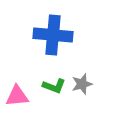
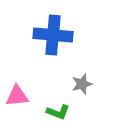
green L-shape: moved 4 px right, 26 px down
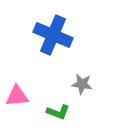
blue cross: rotated 18 degrees clockwise
gray star: rotated 25 degrees clockwise
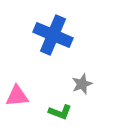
gray star: rotated 30 degrees counterclockwise
green L-shape: moved 2 px right
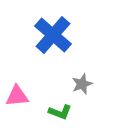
blue cross: rotated 18 degrees clockwise
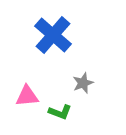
gray star: moved 1 px right, 1 px up
pink triangle: moved 10 px right
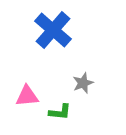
blue cross: moved 5 px up
green L-shape: rotated 15 degrees counterclockwise
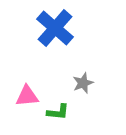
blue cross: moved 2 px right, 2 px up
green L-shape: moved 2 px left
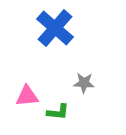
gray star: moved 1 px right; rotated 25 degrees clockwise
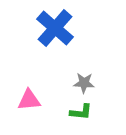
pink triangle: moved 2 px right, 4 px down
green L-shape: moved 23 px right
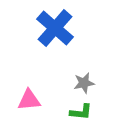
gray star: rotated 15 degrees counterclockwise
